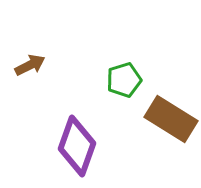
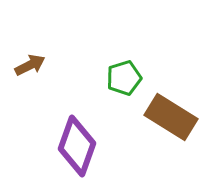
green pentagon: moved 2 px up
brown rectangle: moved 2 px up
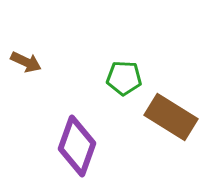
brown arrow: moved 4 px left, 3 px up; rotated 52 degrees clockwise
green pentagon: rotated 20 degrees clockwise
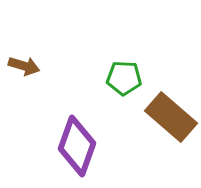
brown arrow: moved 2 px left, 4 px down; rotated 8 degrees counterclockwise
brown rectangle: rotated 9 degrees clockwise
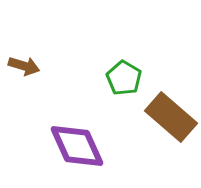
green pentagon: rotated 28 degrees clockwise
purple diamond: rotated 44 degrees counterclockwise
